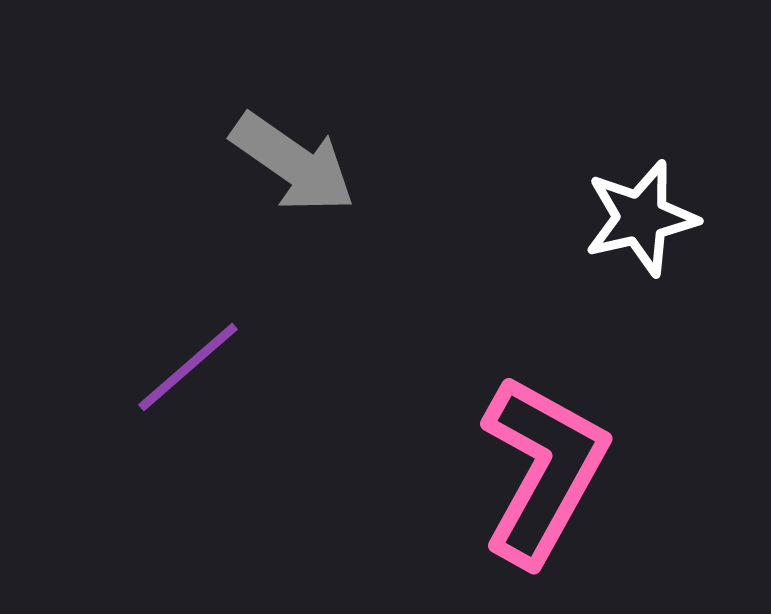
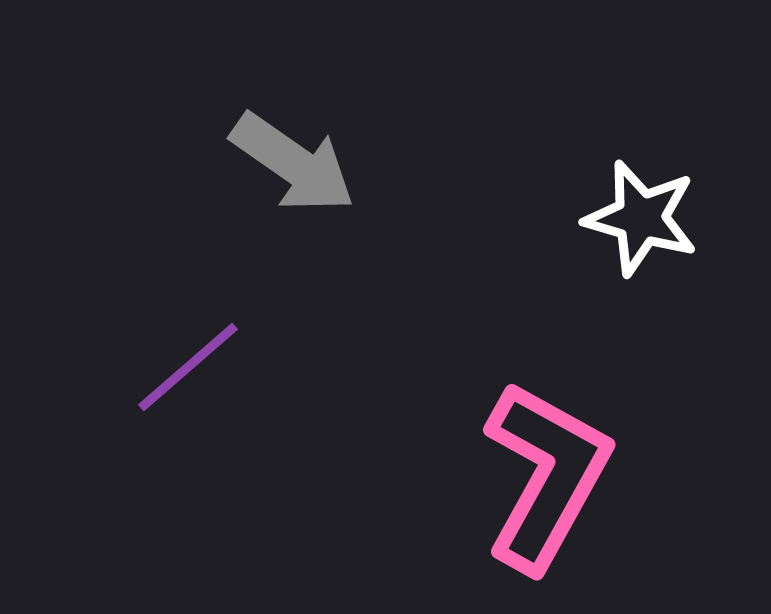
white star: rotated 29 degrees clockwise
pink L-shape: moved 3 px right, 6 px down
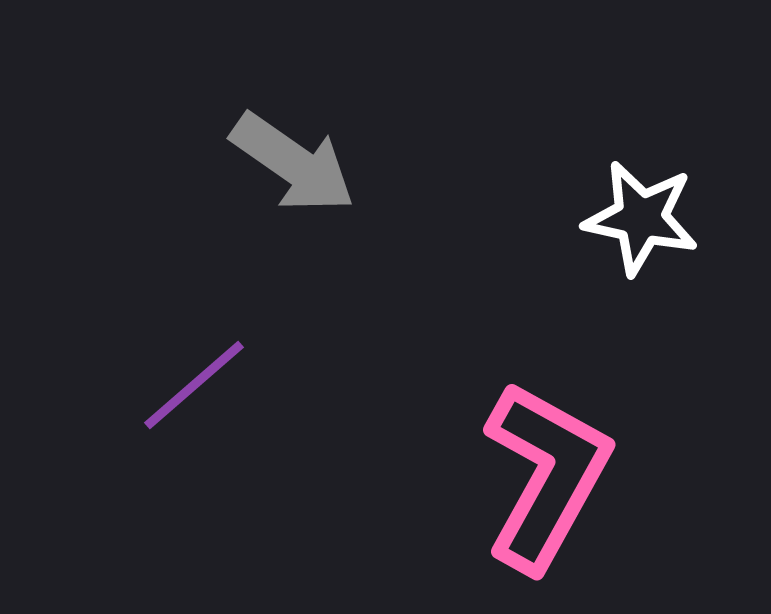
white star: rotated 4 degrees counterclockwise
purple line: moved 6 px right, 18 px down
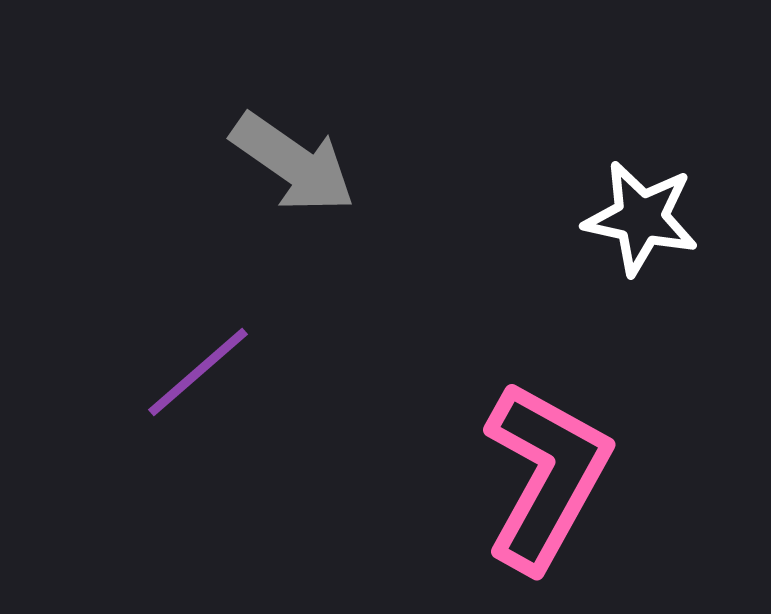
purple line: moved 4 px right, 13 px up
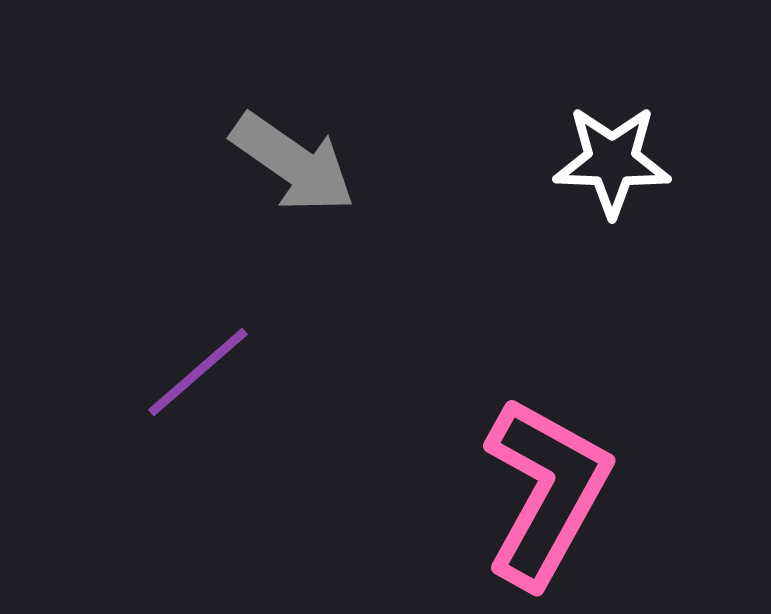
white star: moved 29 px left, 57 px up; rotated 10 degrees counterclockwise
pink L-shape: moved 16 px down
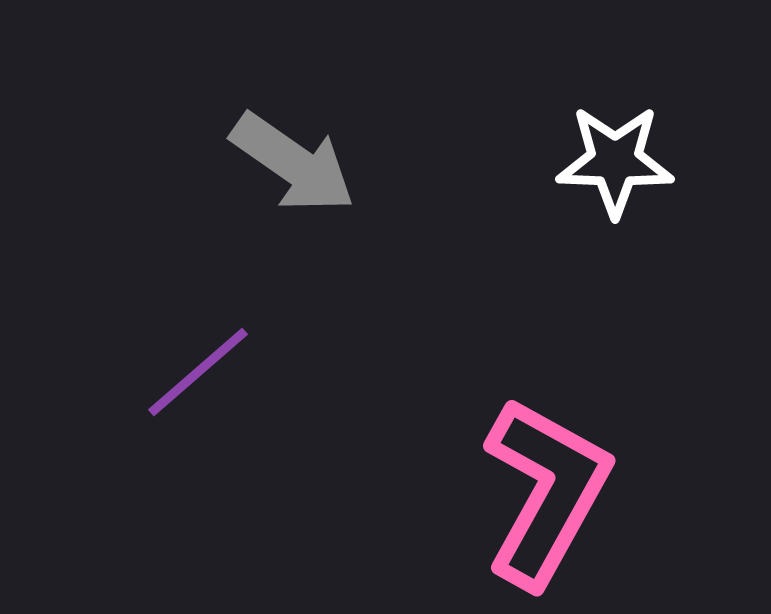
white star: moved 3 px right
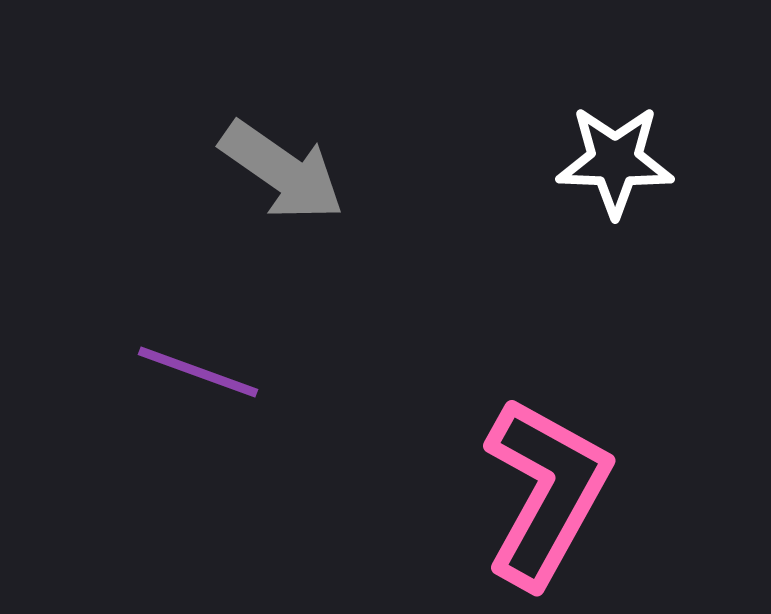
gray arrow: moved 11 px left, 8 px down
purple line: rotated 61 degrees clockwise
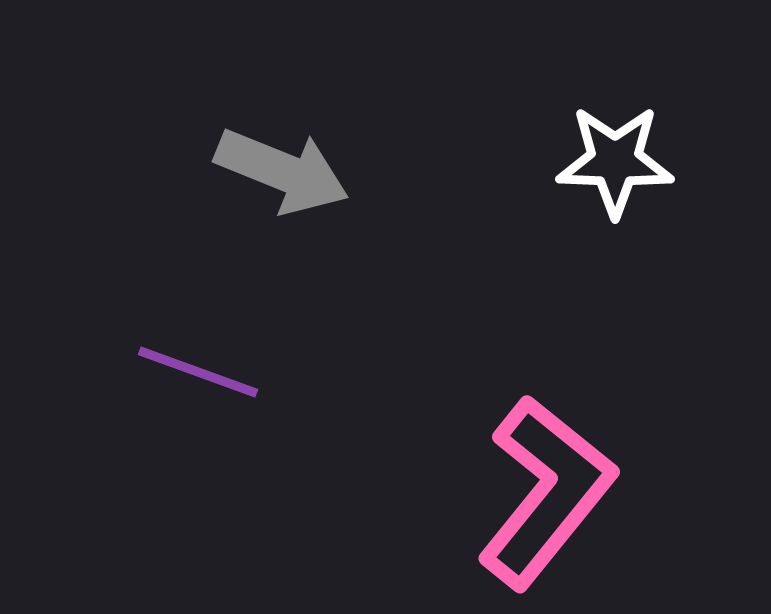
gray arrow: rotated 13 degrees counterclockwise
pink L-shape: rotated 10 degrees clockwise
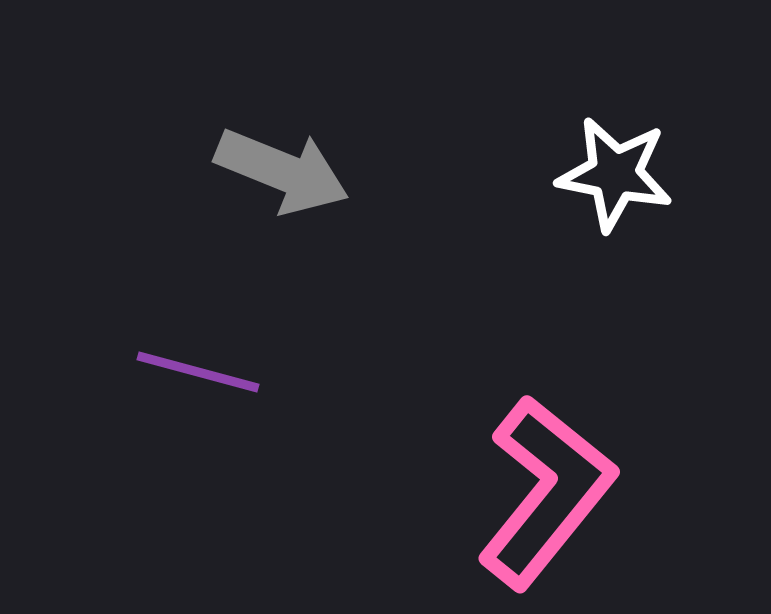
white star: moved 13 px down; rotated 9 degrees clockwise
purple line: rotated 5 degrees counterclockwise
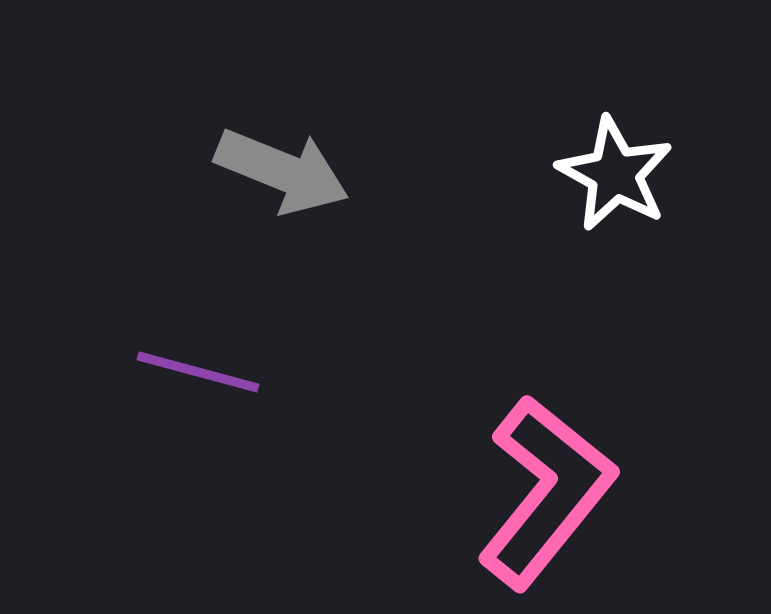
white star: rotated 18 degrees clockwise
